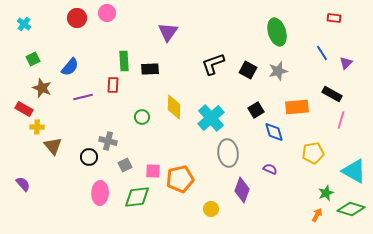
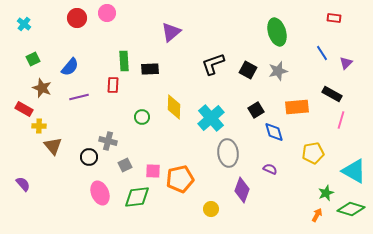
purple triangle at (168, 32): moved 3 px right; rotated 15 degrees clockwise
purple line at (83, 97): moved 4 px left
yellow cross at (37, 127): moved 2 px right, 1 px up
pink ellipse at (100, 193): rotated 25 degrees counterclockwise
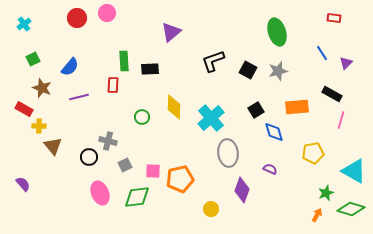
cyan cross at (24, 24): rotated 16 degrees clockwise
black L-shape at (213, 64): moved 3 px up
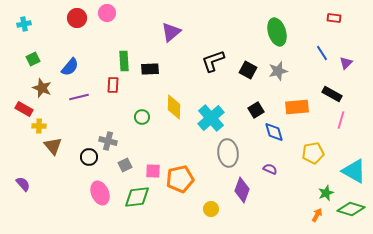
cyan cross at (24, 24): rotated 24 degrees clockwise
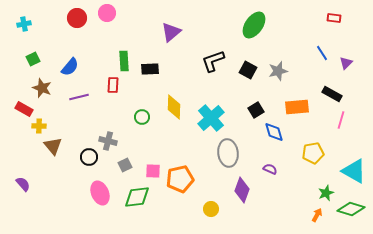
green ellipse at (277, 32): moved 23 px left, 7 px up; rotated 52 degrees clockwise
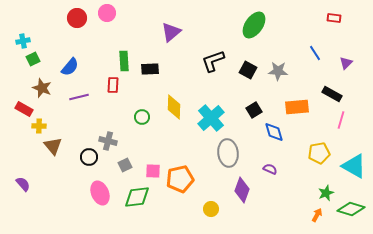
cyan cross at (24, 24): moved 1 px left, 17 px down
blue line at (322, 53): moved 7 px left
gray star at (278, 71): rotated 18 degrees clockwise
black square at (256, 110): moved 2 px left
yellow pentagon at (313, 153): moved 6 px right
cyan triangle at (354, 171): moved 5 px up
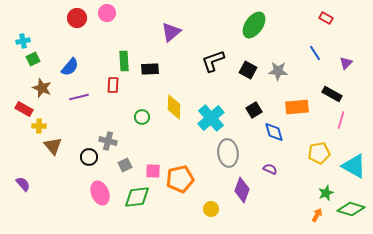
red rectangle at (334, 18): moved 8 px left; rotated 24 degrees clockwise
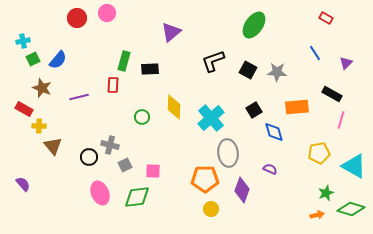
green rectangle at (124, 61): rotated 18 degrees clockwise
blue semicircle at (70, 67): moved 12 px left, 7 px up
gray star at (278, 71): moved 1 px left, 1 px down
gray cross at (108, 141): moved 2 px right, 4 px down
orange pentagon at (180, 179): moved 25 px right; rotated 12 degrees clockwise
orange arrow at (317, 215): rotated 48 degrees clockwise
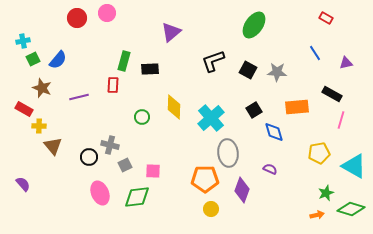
purple triangle at (346, 63): rotated 32 degrees clockwise
